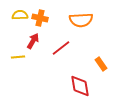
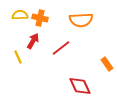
yellow line: rotated 72 degrees clockwise
orange rectangle: moved 6 px right
red diamond: rotated 15 degrees counterclockwise
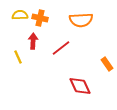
red arrow: rotated 28 degrees counterclockwise
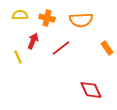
orange cross: moved 7 px right
red arrow: rotated 21 degrees clockwise
orange rectangle: moved 16 px up
red diamond: moved 11 px right, 4 px down
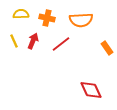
yellow semicircle: moved 1 px right, 1 px up
red line: moved 4 px up
yellow line: moved 4 px left, 16 px up
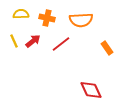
red arrow: rotated 28 degrees clockwise
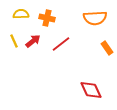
orange semicircle: moved 14 px right, 2 px up
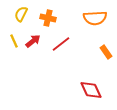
yellow semicircle: rotated 63 degrees counterclockwise
orange cross: moved 1 px right
orange rectangle: moved 1 px left, 4 px down
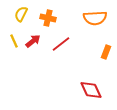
orange rectangle: rotated 56 degrees clockwise
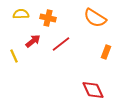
yellow semicircle: rotated 63 degrees clockwise
orange semicircle: rotated 35 degrees clockwise
yellow line: moved 15 px down
red diamond: moved 2 px right
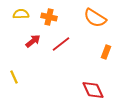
orange cross: moved 1 px right, 1 px up
yellow line: moved 21 px down
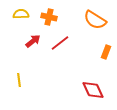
orange semicircle: moved 2 px down
red line: moved 1 px left, 1 px up
yellow line: moved 5 px right, 3 px down; rotated 16 degrees clockwise
